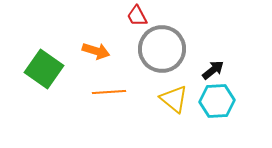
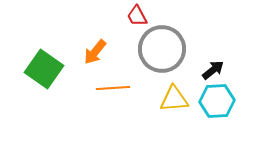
orange arrow: moved 1 px left, 1 px down; rotated 112 degrees clockwise
orange line: moved 4 px right, 4 px up
yellow triangle: rotated 44 degrees counterclockwise
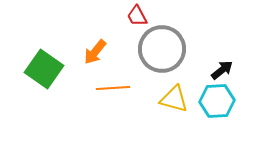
black arrow: moved 9 px right
yellow triangle: rotated 20 degrees clockwise
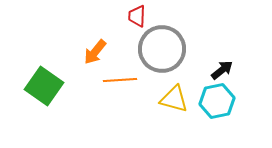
red trapezoid: rotated 30 degrees clockwise
green square: moved 17 px down
orange line: moved 7 px right, 8 px up
cyan hexagon: rotated 8 degrees counterclockwise
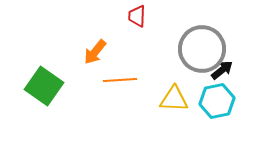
gray circle: moved 40 px right
yellow triangle: rotated 12 degrees counterclockwise
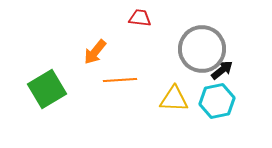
red trapezoid: moved 3 px right, 2 px down; rotated 95 degrees clockwise
green square: moved 3 px right, 3 px down; rotated 24 degrees clockwise
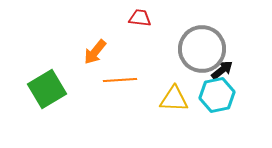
cyan hexagon: moved 6 px up
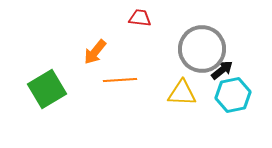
cyan hexagon: moved 16 px right
yellow triangle: moved 8 px right, 6 px up
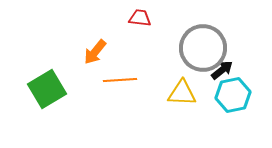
gray circle: moved 1 px right, 1 px up
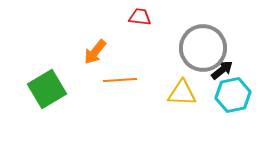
red trapezoid: moved 1 px up
